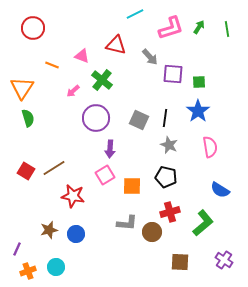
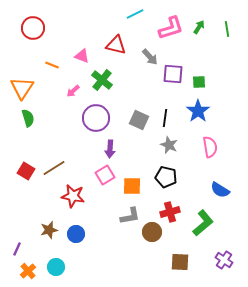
gray L-shape: moved 3 px right, 7 px up; rotated 15 degrees counterclockwise
orange cross: rotated 21 degrees counterclockwise
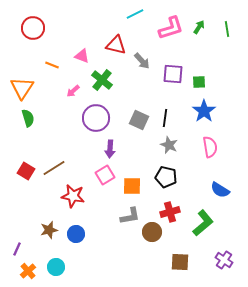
gray arrow: moved 8 px left, 4 px down
blue star: moved 6 px right
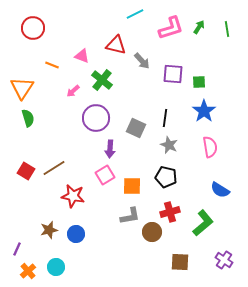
gray square: moved 3 px left, 8 px down
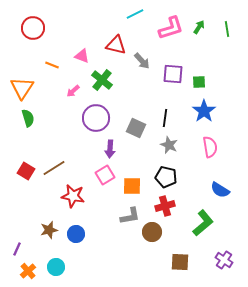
red cross: moved 5 px left, 6 px up
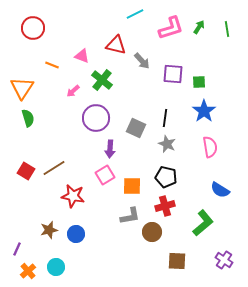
gray star: moved 2 px left, 1 px up
brown square: moved 3 px left, 1 px up
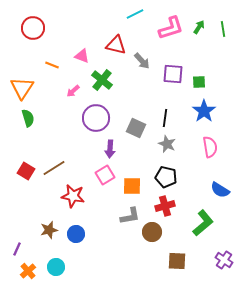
green line: moved 4 px left
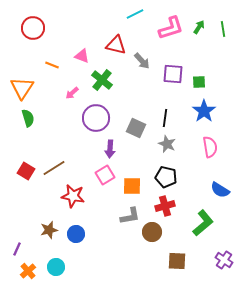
pink arrow: moved 1 px left, 2 px down
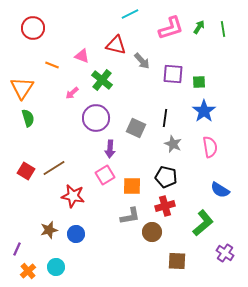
cyan line: moved 5 px left
gray star: moved 6 px right
purple cross: moved 1 px right, 7 px up
